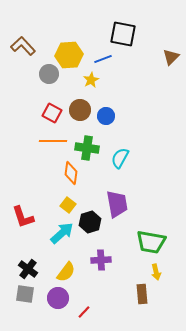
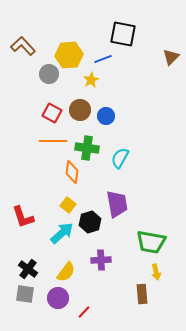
orange diamond: moved 1 px right, 1 px up
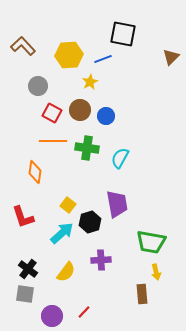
gray circle: moved 11 px left, 12 px down
yellow star: moved 1 px left, 2 px down
orange diamond: moved 37 px left
purple circle: moved 6 px left, 18 px down
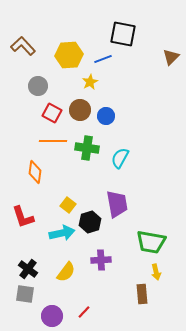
cyan arrow: rotated 30 degrees clockwise
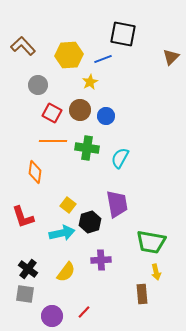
gray circle: moved 1 px up
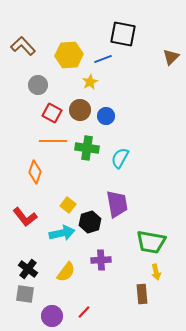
orange diamond: rotated 10 degrees clockwise
red L-shape: moved 2 px right; rotated 20 degrees counterclockwise
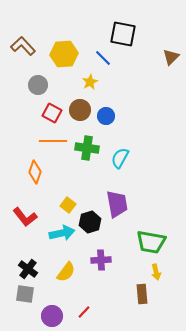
yellow hexagon: moved 5 px left, 1 px up
blue line: moved 1 px up; rotated 66 degrees clockwise
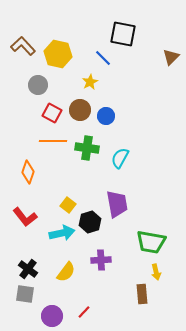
yellow hexagon: moved 6 px left; rotated 16 degrees clockwise
orange diamond: moved 7 px left
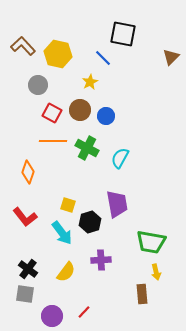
green cross: rotated 20 degrees clockwise
yellow square: rotated 21 degrees counterclockwise
cyan arrow: rotated 65 degrees clockwise
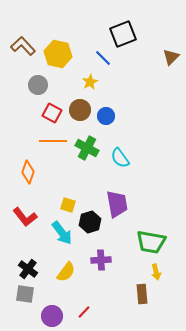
black square: rotated 32 degrees counterclockwise
cyan semicircle: rotated 65 degrees counterclockwise
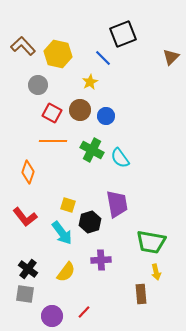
green cross: moved 5 px right, 2 px down
brown rectangle: moved 1 px left
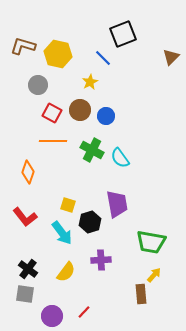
brown L-shape: rotated 30 degrees counterclockwise
yellow arrow: moved 2 px left, 3 px down; rotated 126 degrees counterclockwise
